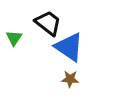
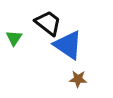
blue triangle: moved 1 px left, 2 px up
brown star: moved 8 px right
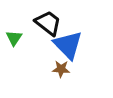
blue triangle: rotated 12 degrees clockwise
brown star: moved 17 px left, 10 px up
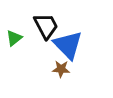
black trapezoid: moved 2 px left, 3 px down; rotated 24 degrees clockwise
green triangle: rotated 18 degrees clockwise
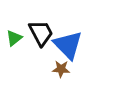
black trapezoid: moved 5 px left, 7 px down
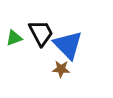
green triangle: rotated 18 degrees clockwise
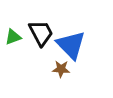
green triangle: moved 1 px left, 1 px up
blue triangle: moved 3 px right
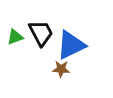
green triangle: moved 2 px right
blue triangle: rotated 48 degrees clockwise
